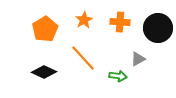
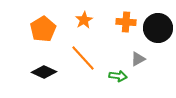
orange cross: moved 6 px right
orange pentagon: moved 2 px left
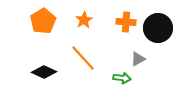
orange pentagon: moved 8 px up
green arrow: moved 4 px right, 2 px down
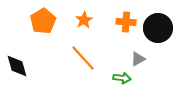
black diamond: moved 27 px left, 6 px up; rotated 50 degrees clockwise
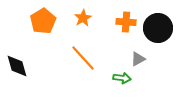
orange star: moved 1 px left, 2 px up
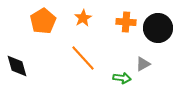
gray triangle: moved 5 px right, 5 px down
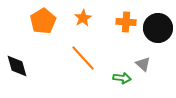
gray triangle: rotated 49 degrees counterclockwise
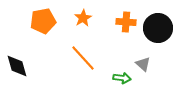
orange pentagon: rotated 20 degrees clockwise
